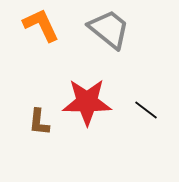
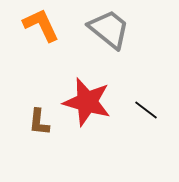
red star: rotated 15 degrees clockwise
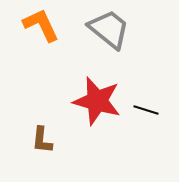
red star: moved 10 px right, 1 px up
black line: rotated 20 degrees counterclockwise
brown L-shape: moved 3 px right, 18 px down
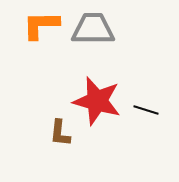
orange L-shape: rotated 66 degrees counterclockwise
gray trapezoid: moved 16 px left; rotated 39 degrees counterclockwise
brown L-shape: moved 18 px right, 7 px up
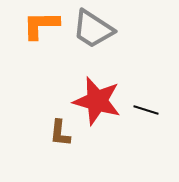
gray trapezoid: rotated 147 degrees counterclockwise
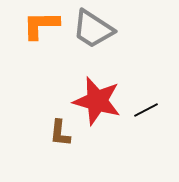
black line: rotated 45 degrees counterclockwise
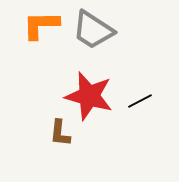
gray trapezoid: moved 1 px down
red star: moved 8 px left, 5 px up
black line: moved 6 px left, 9 px up
